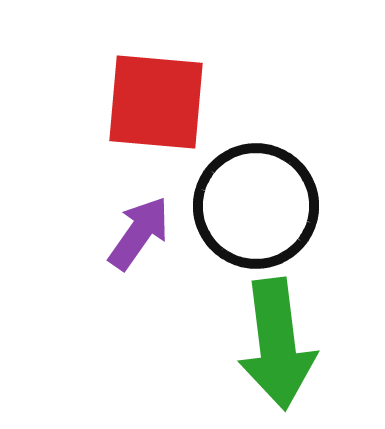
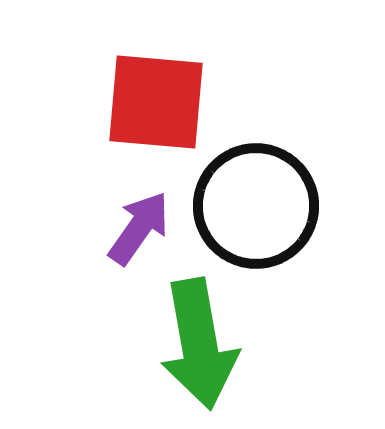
purple arrow: moved 5 px up
green arrow: moved 78 px left; rotated 3 degrees counterclockwise
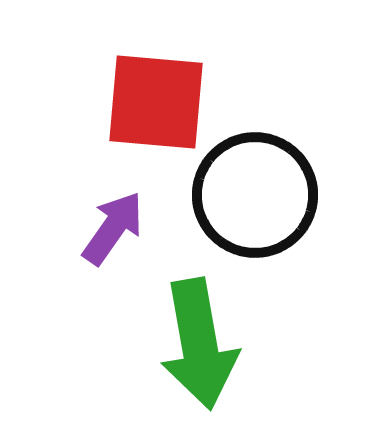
black circle: moved 1 px left, 11 px up
purple arrow: moved 26 px left
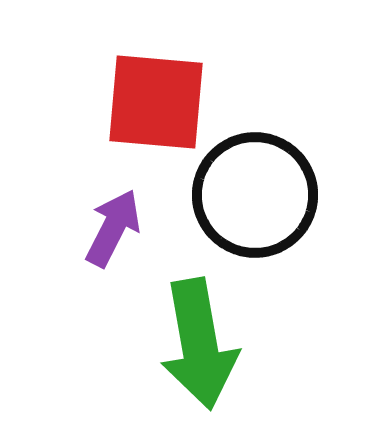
purple arrow: rotated 8 degrees counterclockwise
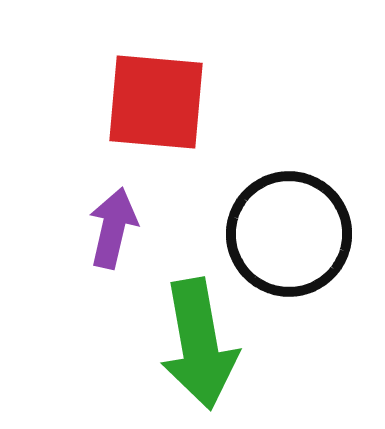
black circle: moved 34 px right, 39 px down
purple arrow: rotated 14 degrees counterclockwise
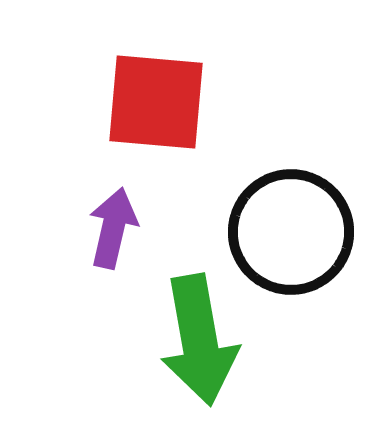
black circle: moved 2 px right, 2 px up
green arrow: moved 4 px up
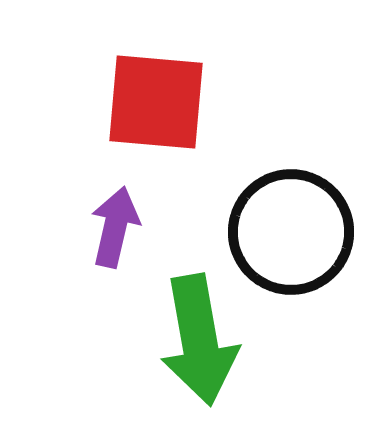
purple arrow: moved 2 px right, 1 px up
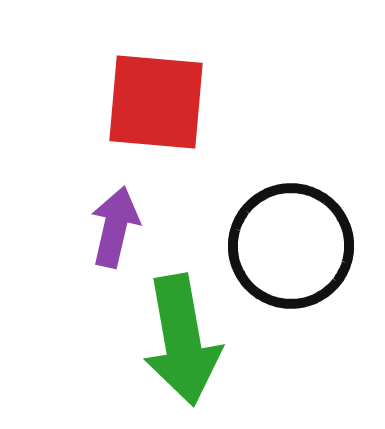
black circle: moved 14 px down
green arrow: moved 17 px left
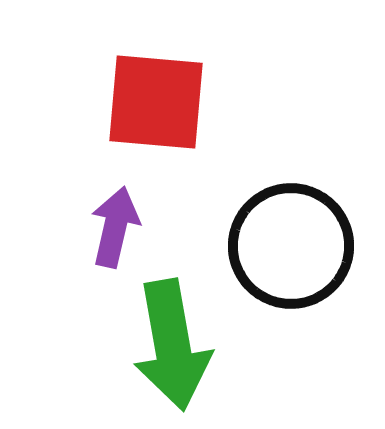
green arrow: moved 10 px left, 5 px down
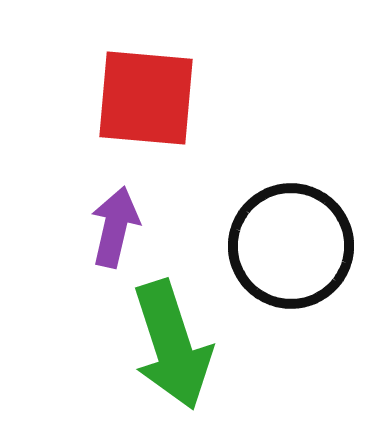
red square: moved 10 px left, 4 px up
green arrow: rotated 8 degrees counterclockwise
